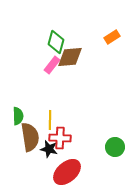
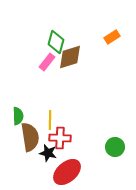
brown diamond: rotated 12 degrees counterclockwise
pink rectangle: moved 5 px left, 3 px up
black star: moved 1 px left, 4 px down
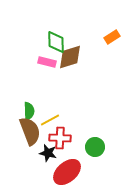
green diamond: rotated 15 degrees counterclockwise
pink rectangle: rotated 66 degrees clockwise
green semicircle: moved 11 px right, 5 px up
yellow line: rotated 60 degrees clockwise
brown semicircle: moved 6 px up; rotated 12 degrees counterclockwise
green circle: moved 20 px left
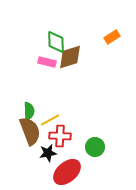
red cross: moved 2 px up
black star: rotated 24 degrees counterclockwise
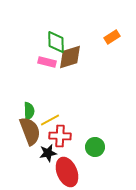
red ellipse: rotated 72 degrees counterclockwise
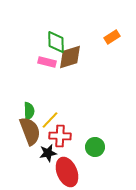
yellow line: rotated 18 degrees counterclockwise
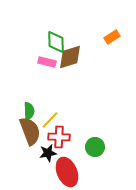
red cross: moved 1 px left, 1 px down
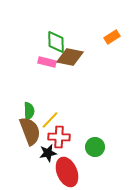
brown diamond: rotated 28 degrees clockwise
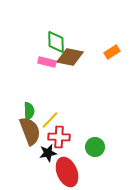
orange rectangle: moved 15 px down
